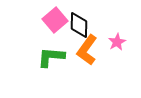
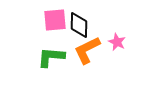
pink square: rotated 35 degrees clockwise
pink star: rotated 18 degrees counterclockwise
orange L-shape: rotated 28 degrees clockwise
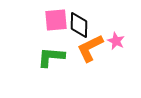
pink square: moved 1 px right
pink star: moved 1 px left, 1 px up
orange L-shape: moved 3 px right, 2 px up
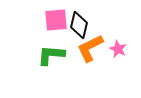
black diamond: rotated 12 degrees clockwise
pink star: moved 2 px right, 8 px down
green L-shape: moved 2 px up
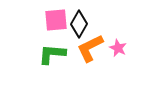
black diamond: moved 1 px up; rotated 16 degrees clockwise
pink star: moved 1 px up
green L-shape: moved 1 px right, 1 px up
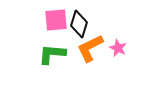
black diamond: rotated 12 degrees counterclockwise
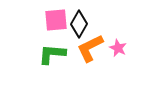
black diamond: rotated 12 degrees clockwise
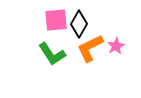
pink star: moved 2 px left, 2 px up; rotated 18 degrees clockwise
green L-shape: rotated 128 degrees counterclockwise
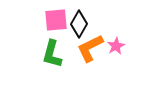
green L-shape: rotated 48 degrees clockwise
